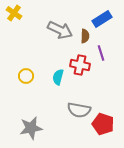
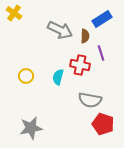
gray semicircle: moved 11 px right, 10 px up
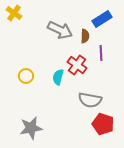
purple line: rotated 14 degrees clockwise
red cross: moved 3 px left; rotated 24 degrees clockwise
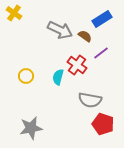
brown semicircle: rotated 56 degrees counterclockwise
purple line: rotated 56 degrees clockwise
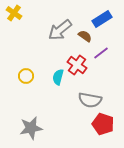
gray arrow: rotated 115 degrees clockwise
